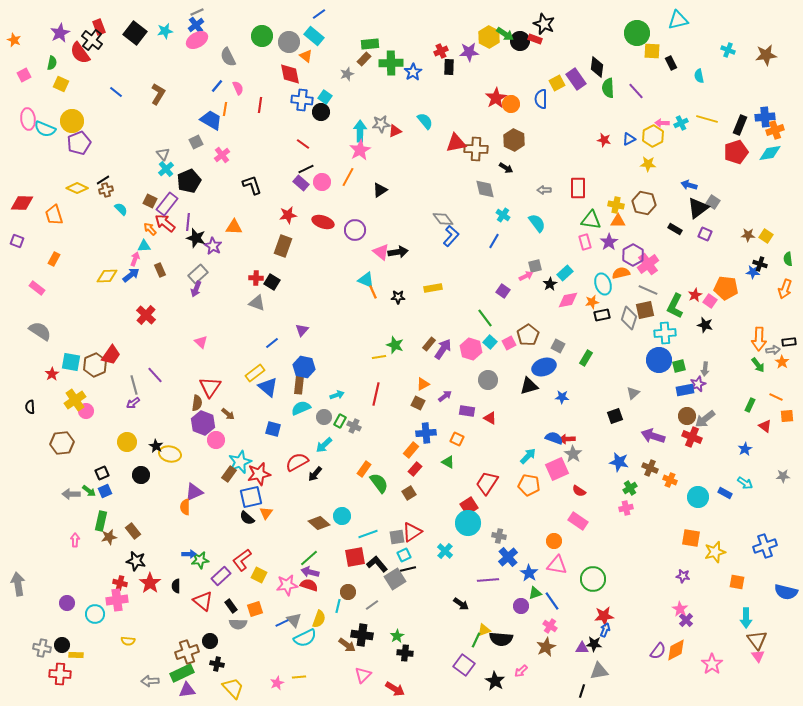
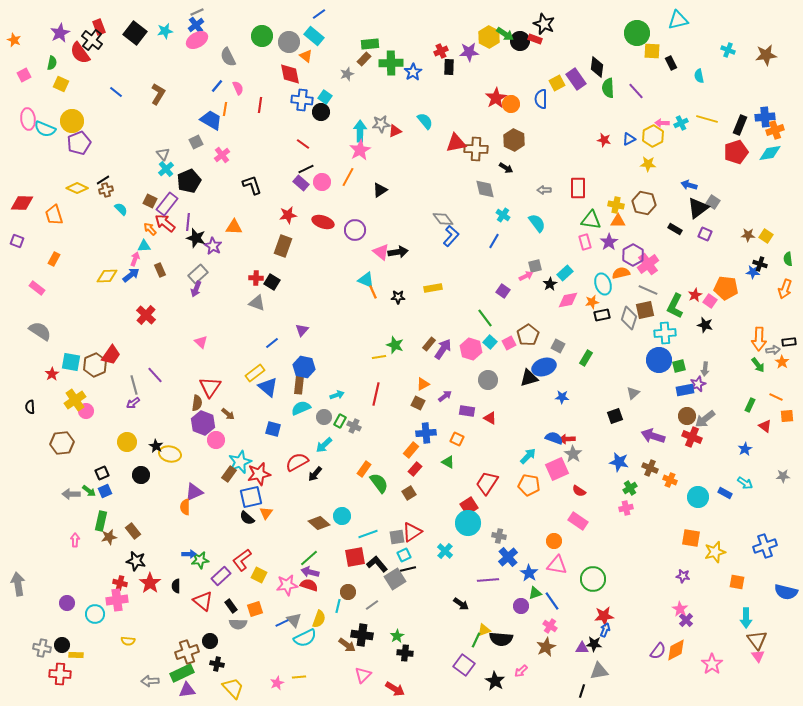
black triangle at (529, 386): moved 8 px up
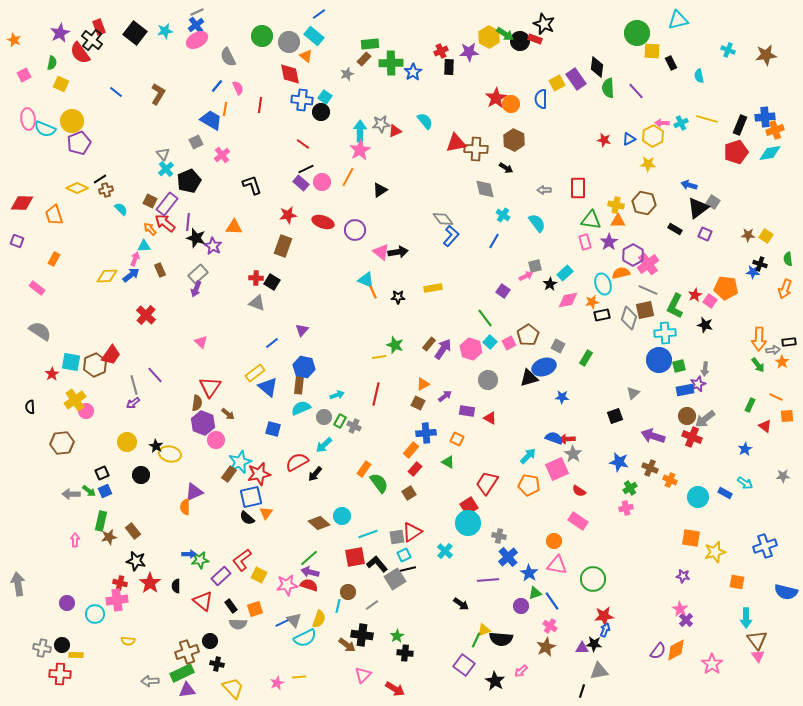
black line at (103, 180): moved 3 px left, 1 px up
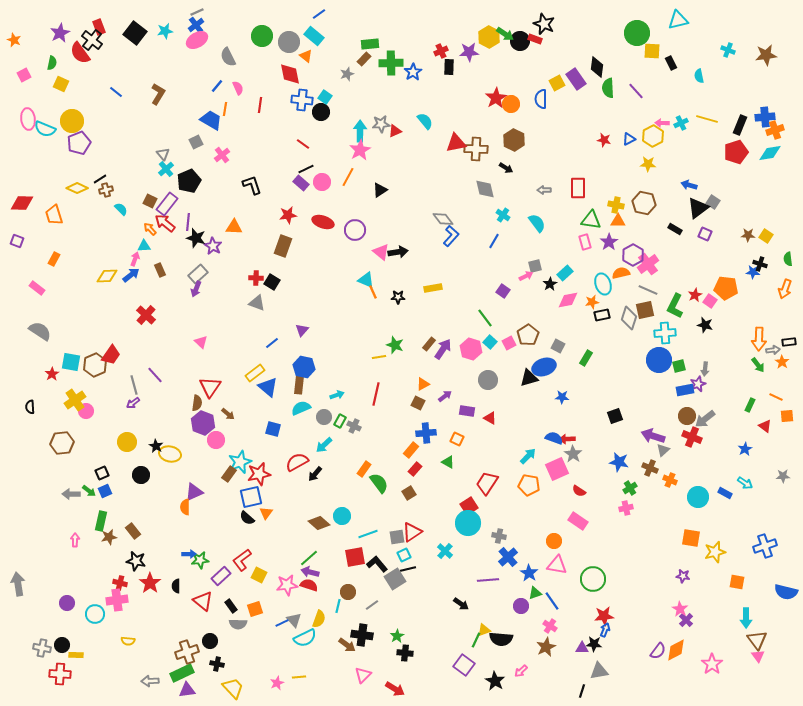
gray triangle at (633, 393): moved 30 px right, 57 px down
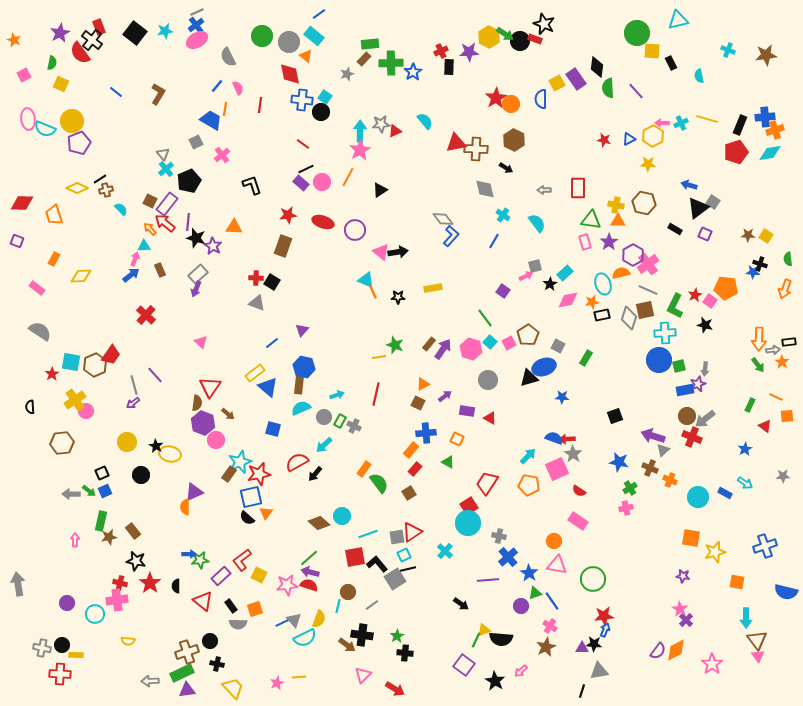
yellow diamond at (107, 276): moved 26 px left
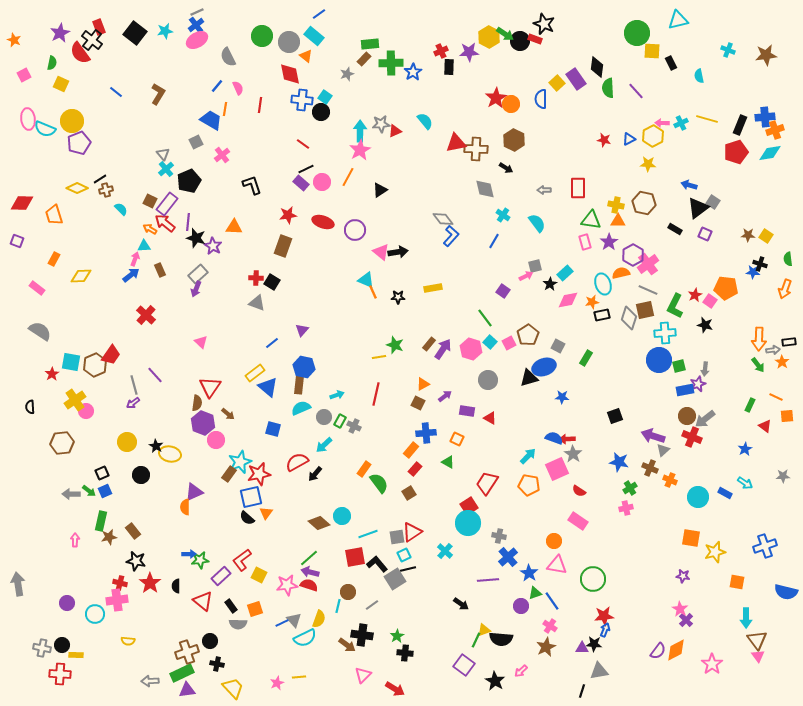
yellow square at (557, 83): rotated 14 degrees counterclockwise
orange arrow at (150, 229): rotated 16 degrees counterclockwise
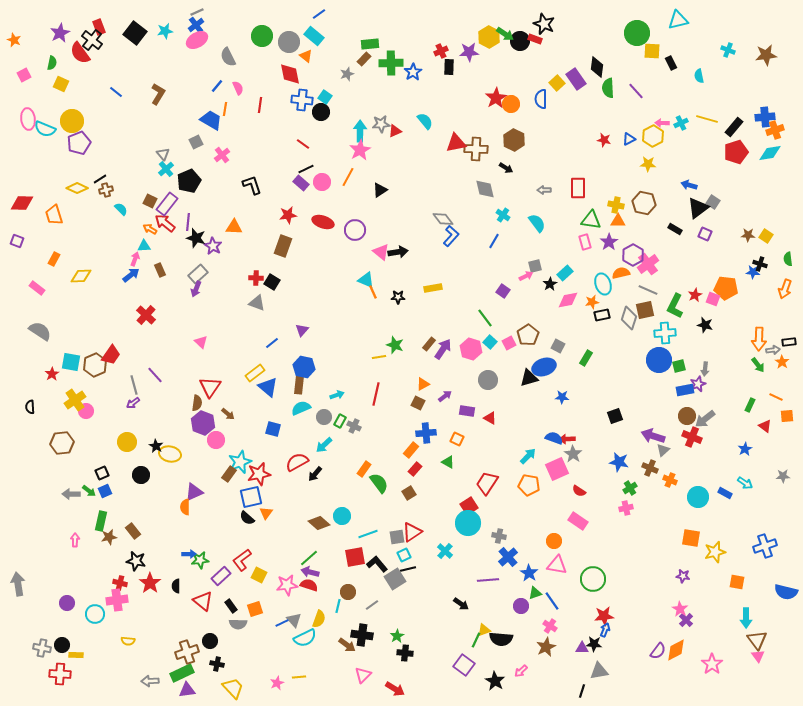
black rectangle at (740, 125): moved 6 px left, 2 px down; rotated 18 degrees clockwise
pink square at (710, 301): moved 3 px right, 2 px up; rotated 16 degrees counterclockwise
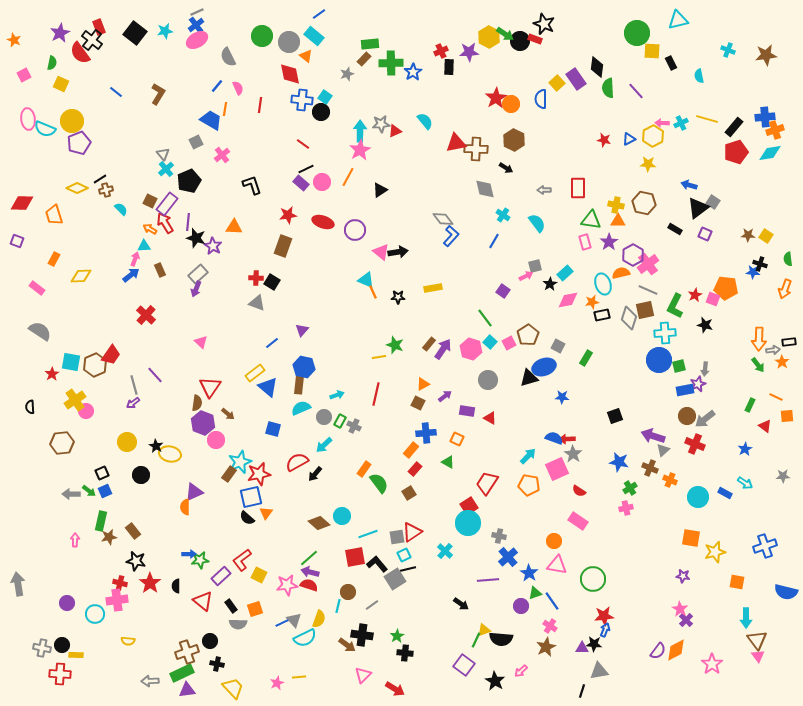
red arrow at (165, 223): rotated 20 degrees clockwise
red cross at (692, 437): moved 3 px right, 7 px down
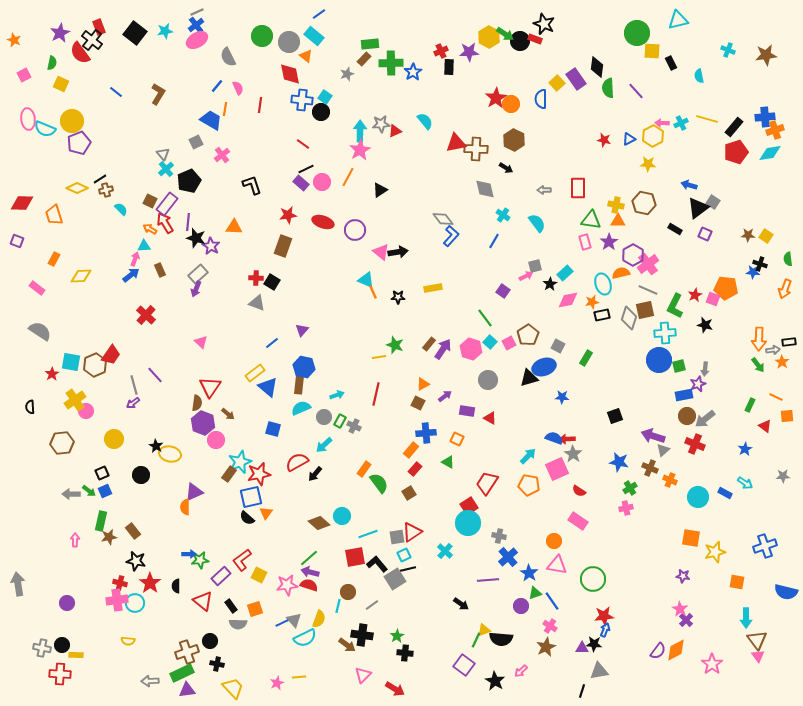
purple star at (213, 246): moved 2 px left
blue rectangle at (685, 390): moved 1 px left, 5 px down
yellow circle at (127, 442): moved 13 px left, 3 px up
cyan circle at (95, 614): moved 40 px right, 11 px up
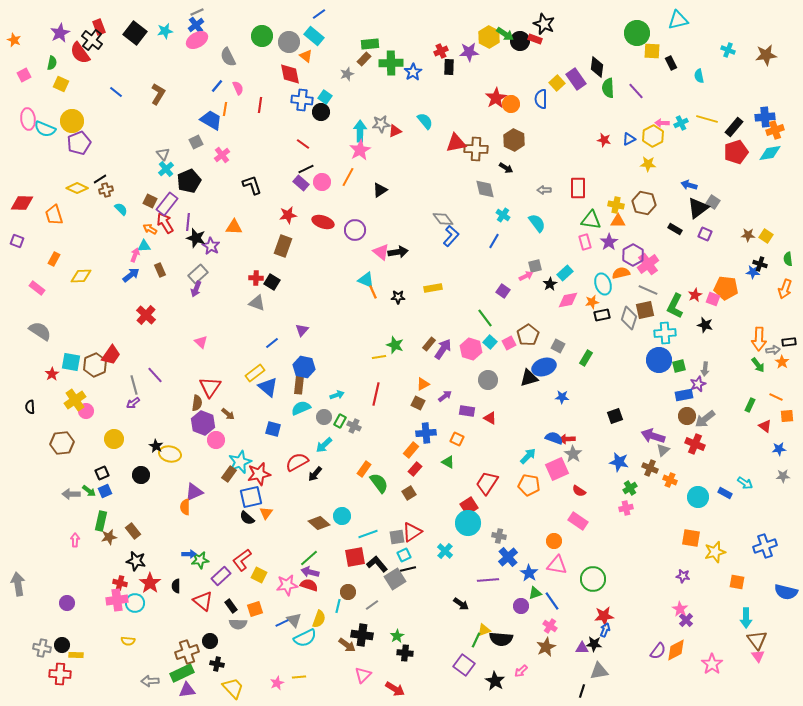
pink arrow at (135, 259): moved 4 px up
blue star at (745, 449): moved 34 px right; rotated 24 degrees clockwise
